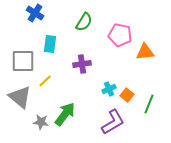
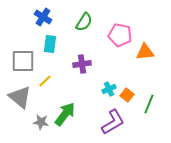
blue cross: moved 8 px right, 4 px down
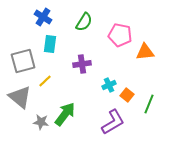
gray square: rotated 15 degrees counterclockwise
cyan cross: moved 4 px up
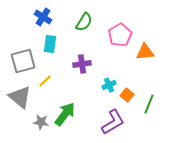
pink pentagon: rotated 30 degrees clockwise
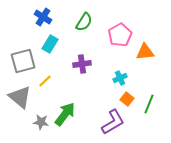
cyan rectangle: rotated 24 degrees clockwise
cyan cross: moved 11 px right, 7 px up
orange square: moved 4 px down
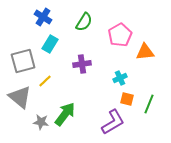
orange square: rotated 24 degrees counterclockwise
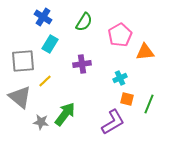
gray square: rotated 10 degrees clockwise
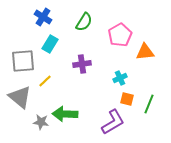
green arrow: rotated 125 degrees counterclockwise
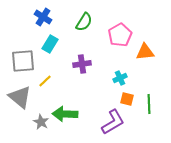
green line: rotated 24 degrees counterclockwise
gray star: rotated 21 degrees clockwise
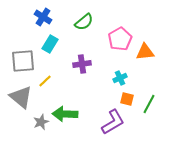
green semicircle: rotated 18 degrees clockwise
pink pentagon: moved 4 px down
gray triangle: moved 1 px right
green line: rotated 30 degrees clockwise
gray star: rotated 21 degrees clockwise
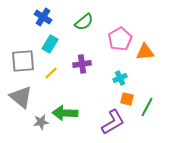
yellow line: moved 6 px right, 8 px up
green line: moved 2 px left, 3 px down
green arrow: moved 1 px up
gray star: rotated 14 degrees clockwise
